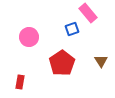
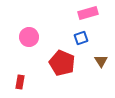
pink rectangle: rotated 66 degrees counterclockwise
blue square: moved 9 px right, 9 px down
red pentagon: rotated 15 degrees counterclockwise
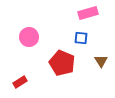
blue square: rotated 24 degrees clockwise
red rectangle: rotated 48 degrees clockwise
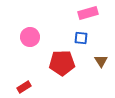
pink circle: moved 1 px right
red pentagon: rotated 25 degrees counterclockwise
red rectangle: moved 4 px right, 5 px down
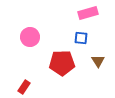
brown triangle: moved 3 px left
red rectangle: rotated 24 degrees counterclockwise
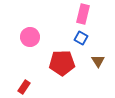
pink rectangle: moved 5 px left, 1 px down; rotated 60 degrees counterclockwise
blue square: rotated 24 degrees clockwise
